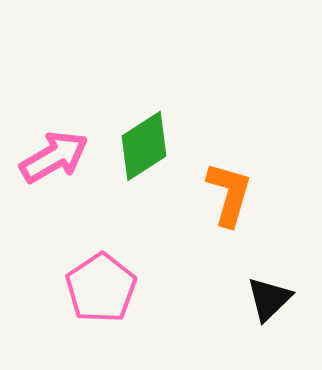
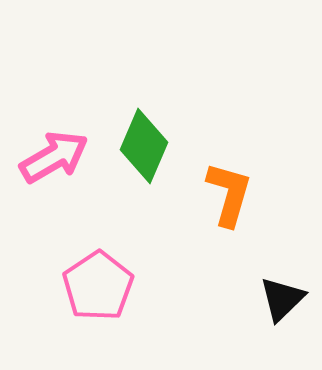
green diamond: rotated 34 degrees counterclockwise
pink pentagon: moved 3 px left, 2 px up
black triangle: moved 13 px right
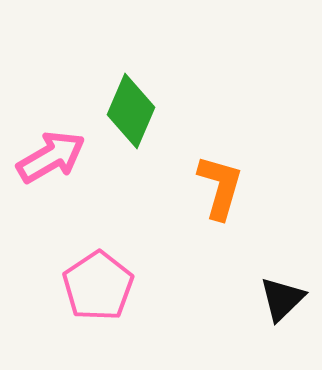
green diamond: moved 13 px left, 35 px up
pink arrow: moved 3 px left
orange L-shape: moved 9 px left, 7 px up
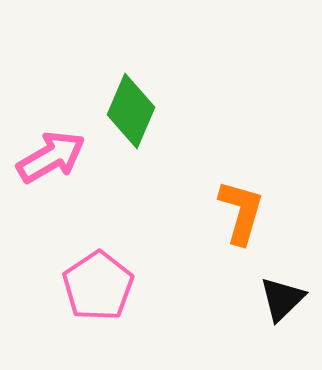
orange L-shape: moved 21 px right, 25 px down
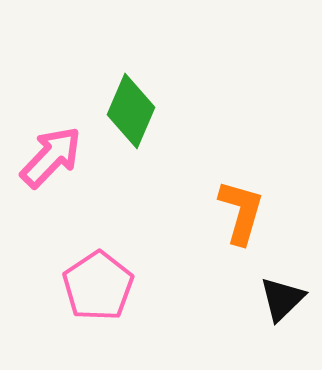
pink arrow: rotated 16 degrees counterclockwise
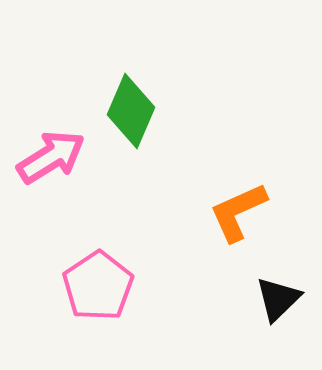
pink arrow: rotated 14 degrees clockwise
orange L-shape: moved 3 px left; rotated 130 degrees counterclockwise
black triangle: moved 4 px left
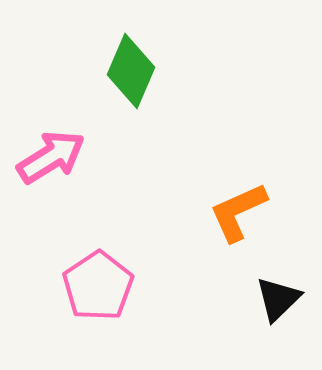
green diamond: moved 40 px up
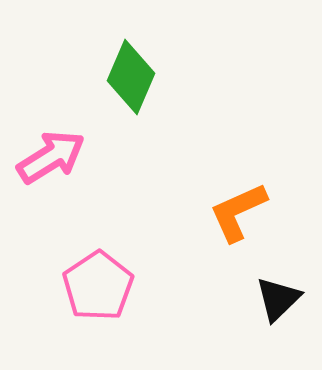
green diamond: moved 6 px down
